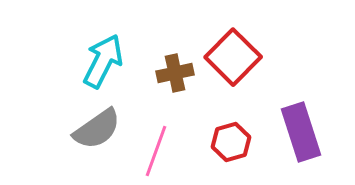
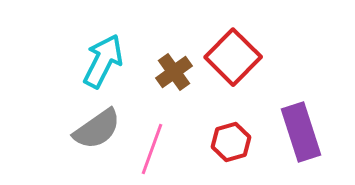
brown cross: moved 1 px left, 1 px up; rotated 24 degrees counterclockwise
pink line: moved 4 px left, 2 px up
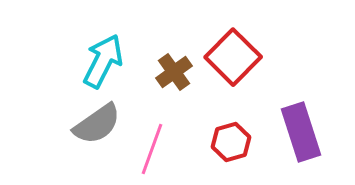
gray semicircle: moved 5 px up
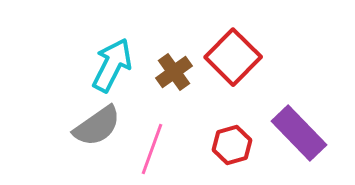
cyan arrow: moved 9 px right, 4 px down
gray semicircle: moved 2 px down
purple rectangle: moved 2 px left, 1 px down; rotated 26 degrees counterclockwise
red hexagon: moved 1 px right, 3 px down
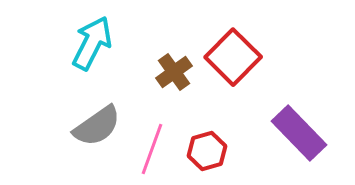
cyan arrow: moved 20 px left, 22 px up
red hexagon: moved 25 px left, 6 px down
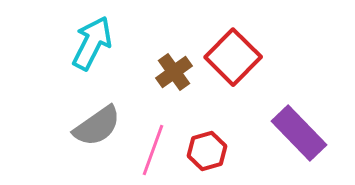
pink line: moved 1 px right, 1 px down
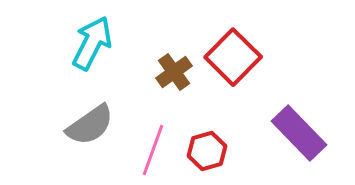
gray semicircle: moved 7 px left, 1 px up
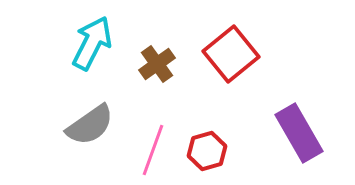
red square: moved 2 px left, 3 px up; rotated 6 degrees clockwise
brown cross: moved 17 px left, 8 px up
purple rectangle: rotated 14 degrees clockwise
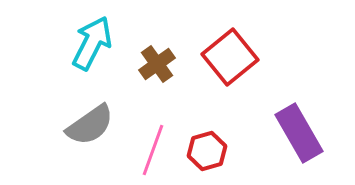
red square: moved 1 px left, 3 px down
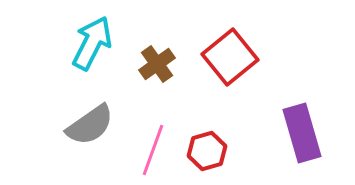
purple rectangle: moved 3 px right; rotated 14 degrees clockwise
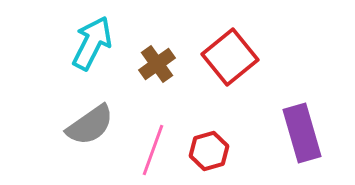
red hexagon: moved 2 px right
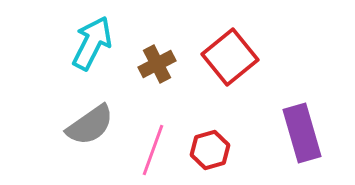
brown cross: rotated 9 degrees clockwise
red hexagon: moved 1 px right, 1 px up
